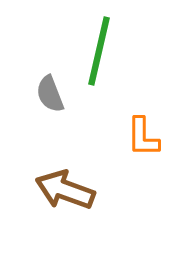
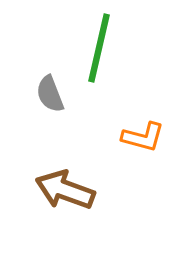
green line: moved 3 px up
orange L-shape: rotated 75 degrees counterclockwise
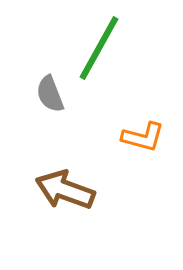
green line: rotated 16 degrees clockwise
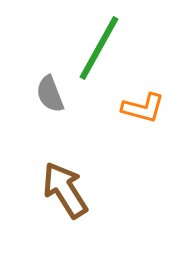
orange L-shape: moved 29 px up
brown arrow: rotated 38 degrees clockwise
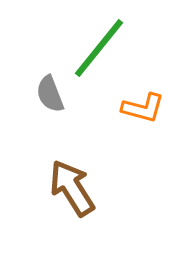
green line: rotated 10 degrees clockwise
brown arrow: moved 7 px right, 2 px up
